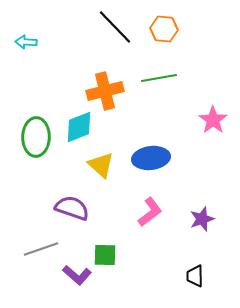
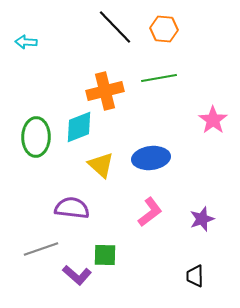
purple semicircle: rotated 12 degrees counterclockwise
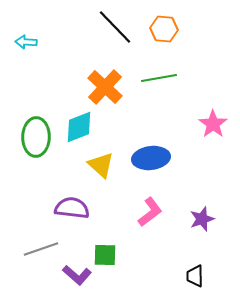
orange cross: moved 4 px up; rotated 33 degrees counterclockwise
pink star: moved 4 px down
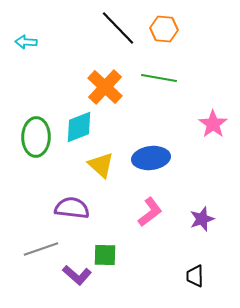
black line: moved 3 px right, 1 px down
green line: rotated 20 degrees clockwise
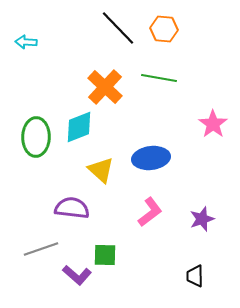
yellow triangle: moved 5 px down
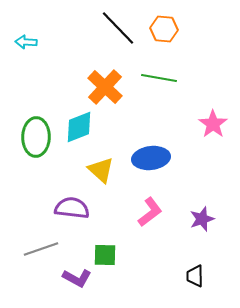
purple L-shape: moved 3 px down; rotated 12 degrees counterclockwise
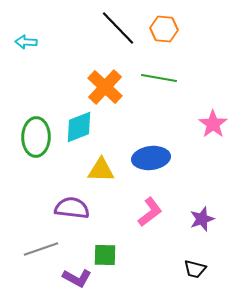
yellow triangle: rotated 40 degrees counterclockwise
black trapezoid: moved 7 px up; rotated 75 degrees counterclockwise
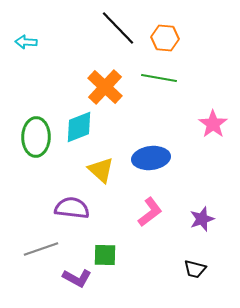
orange hexagon: moved 1 px right, 9 px down
yellow triangle: rotated 40 degrees clockwise
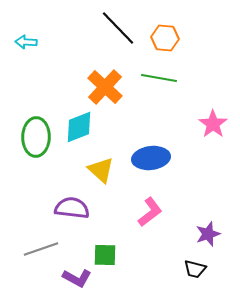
purple star: moved 6 px right, 15 px down
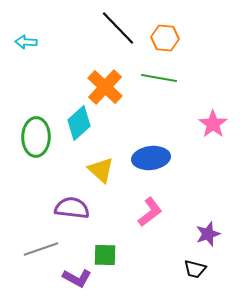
cyan diamond: moved 4 px up; rotated 20 degrees counterclockwise
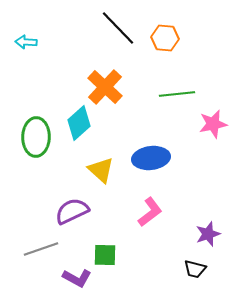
green line: moved 18 px right, 16 px down; rotated 16 degrees counterclockwise
pink star: rotated 24 degrees clockwise
purple semicircle: moved 3 px down; rotated 32 degrees counterclockwise
